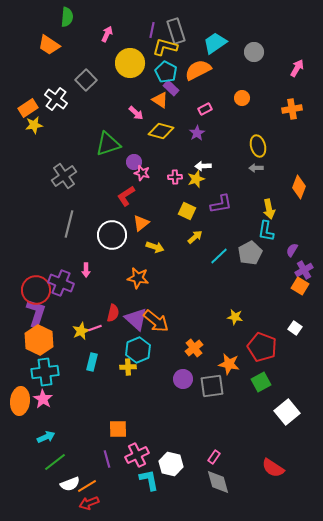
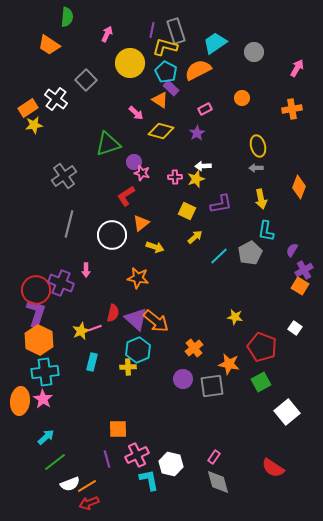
yellow arrow at (269, 209): moved 8 px left, 10 px up
cyan arrow at (46, 437): rotated 18 degrees counterclockwise
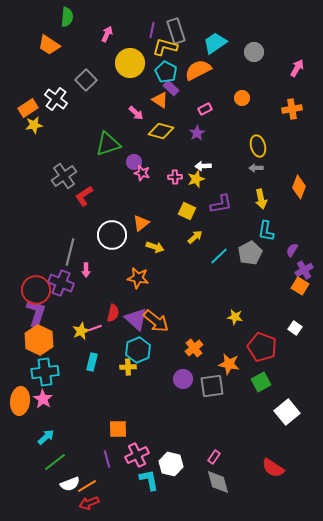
red L-shape at (126, 196): moved 42 px left
gray line at (69, 224): moved 1 px right, 28 px down
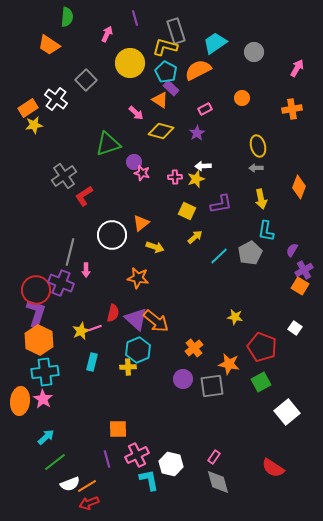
purple line at (152, 30): moved 17 px left, 12 px up; rotated 28 degrees counterclockwise
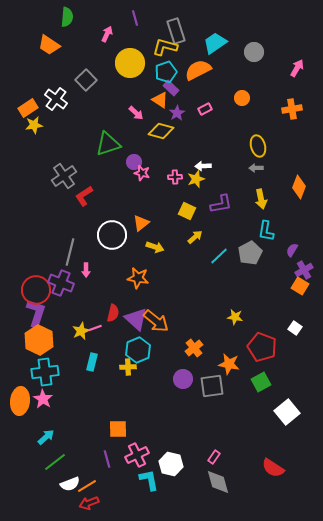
cyan pentagon at (166, 72): rotated 25 degrees clockwise
purple star at (197, 133): moved 20 px left, 20 px up
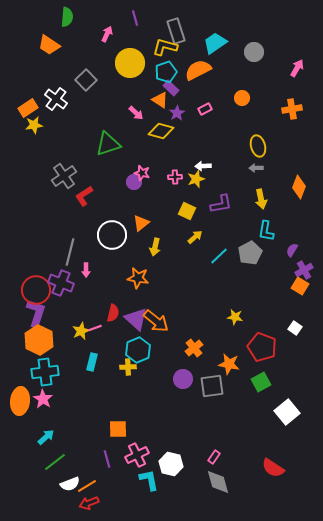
purple circle at (134, 162): moved 20 px down
yellow arrow at (155, 247): rotated 84 degrees clockwise
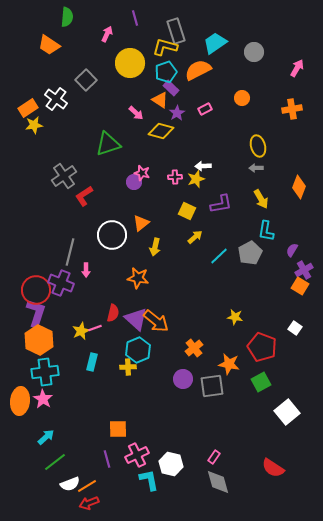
yellow arrow at (261, 199): rotated 18 degrees counterclockwise
